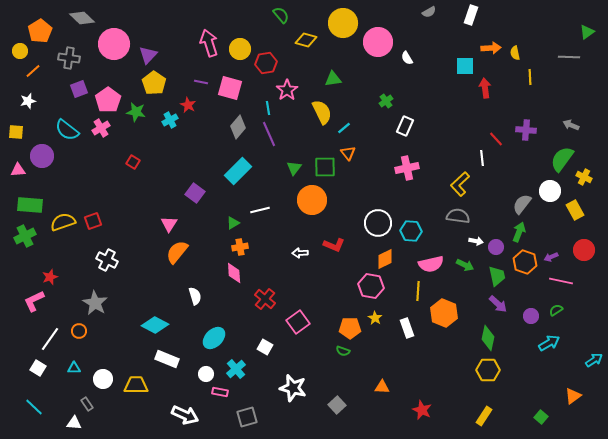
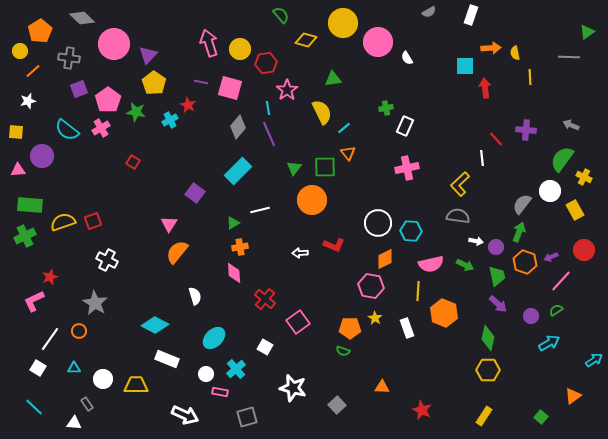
green cross at (386, 101): moved 7 px down; rotated 24 degrees clockwise
pink line at (561, 281): rotated 60 degrees counterclockwise
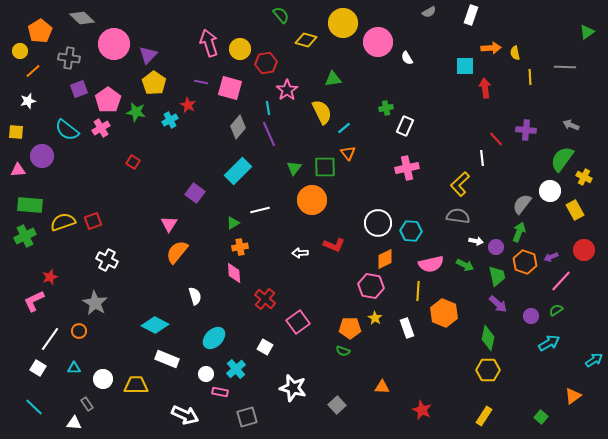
gray line at (569, 57): moved 4 px left, 10 px down
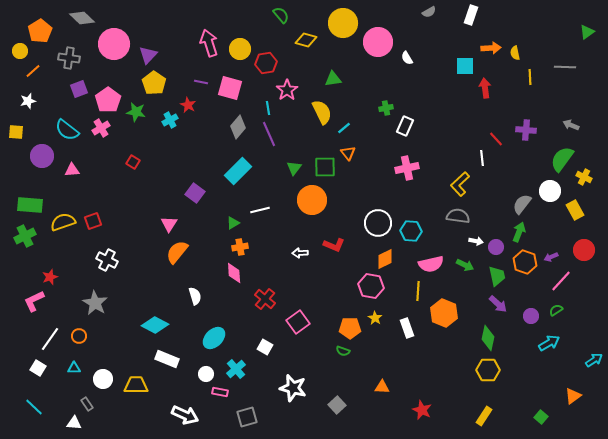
pink triangle at (18, 170): moved 54 px right
orange circle at (79, 331): moved 5 px down
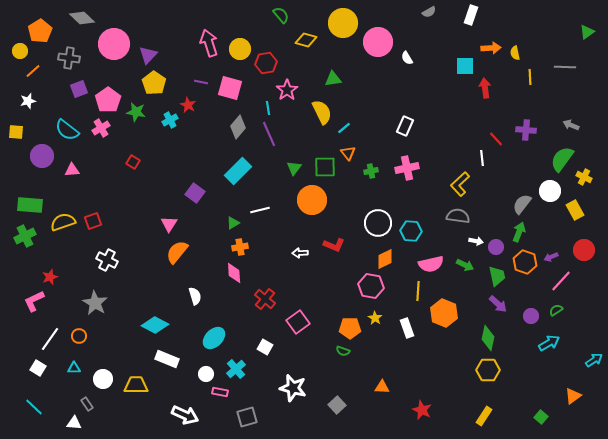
green cross at (386, 108): moved 15 px left, 63 px down
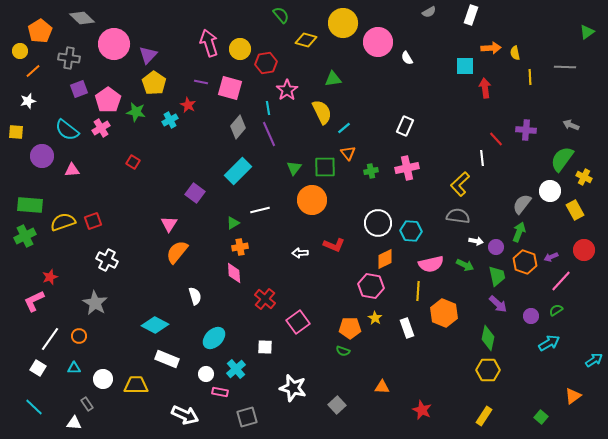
white square at (265, 347): rotated 28 degrees counterclockwise
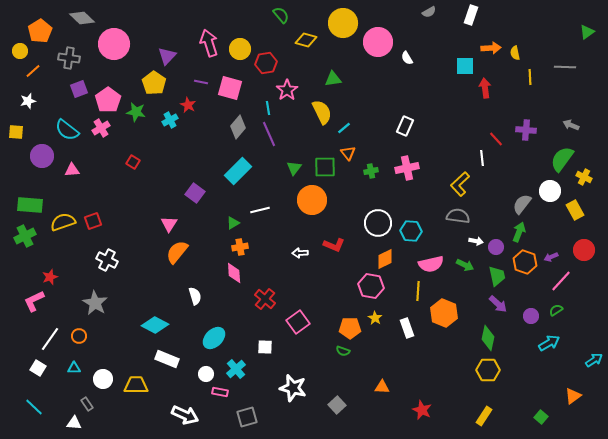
purple triangle at (148, 55): moved 19 px right, 1 px down
